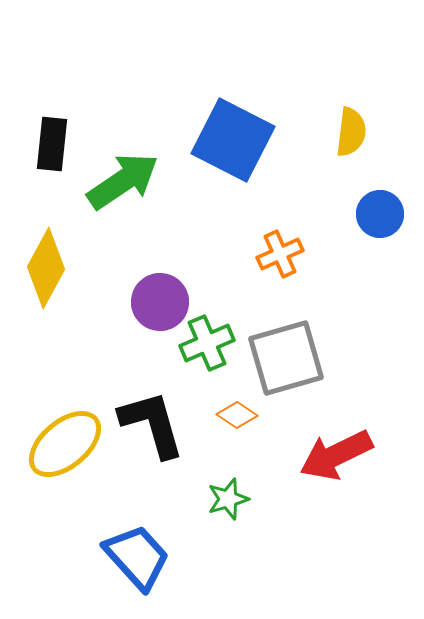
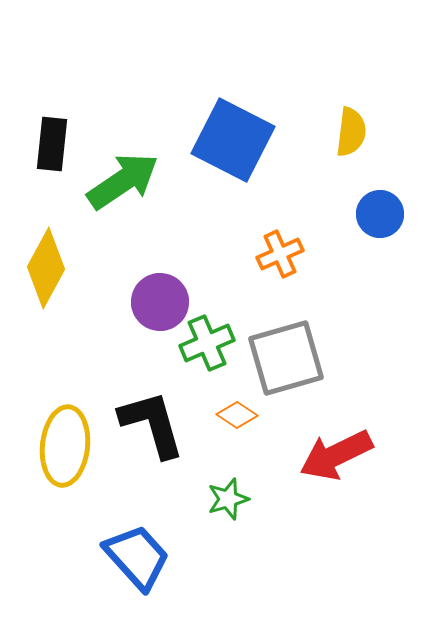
yellow ellipse: moved 2 px down; rotated 44 degrees counterclockwise
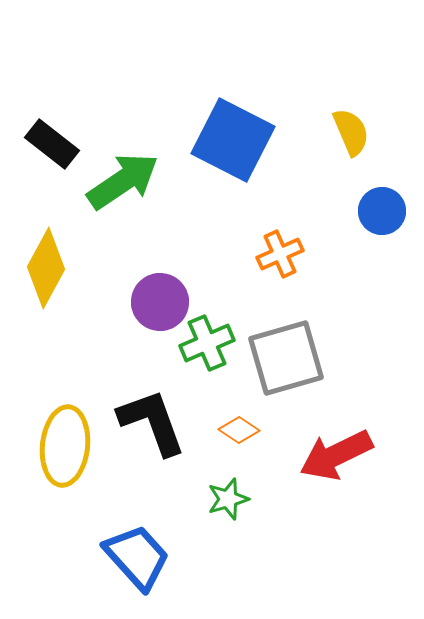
yellow semicircle: rotated 30 degrees counterclockwise
black rectangle: rotated 58 degrees counterclockwise
blue circle: moved 2 px right, 3 px up
orange diamond: moved 2 px right, 15 px down
black L-shape: moved 2 px up; rotated 4 degrees counterclockwise
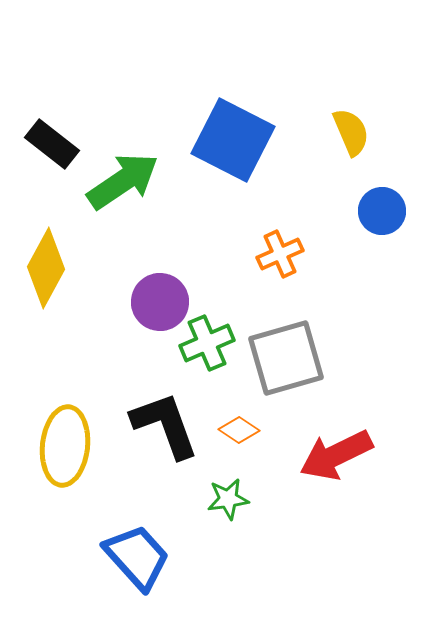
black L-shape: moved 13 px right, 3 px down
green star: rotated 9 degrees clockwise
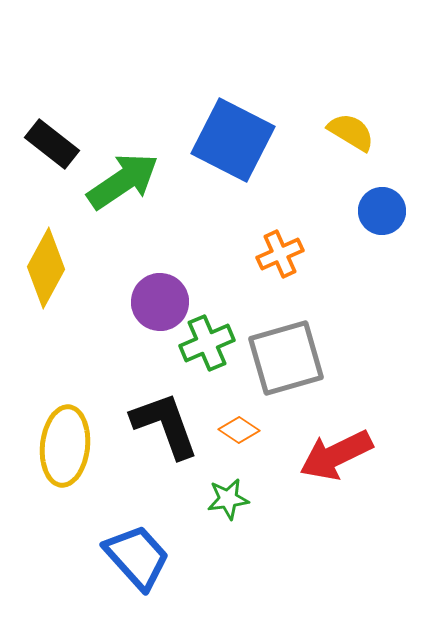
yellow semicircle: rotated 36 degrees counterclockwise
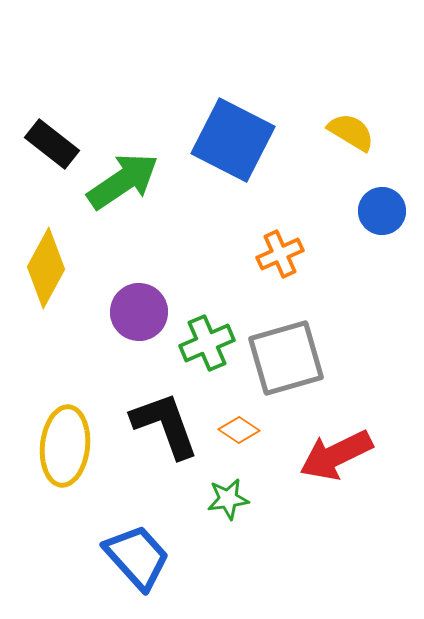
purple circle: moved 21 px left, 10 px down
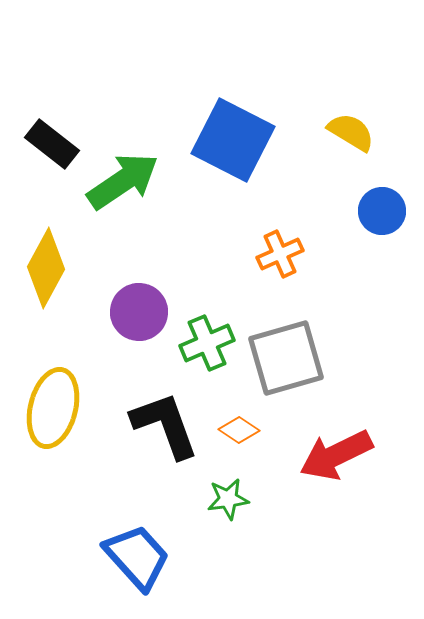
yellow ellipse: moved 12 px left, 38 px up; rotated 8 degrees clockwise
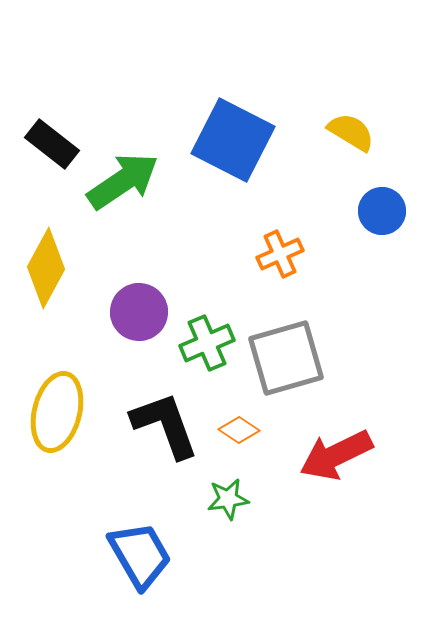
yellow ellipse: moved 4 px right, 4 px down
blue trapezoid: moved 3 px right, 2 px up; rotated 12 degrees clockwise
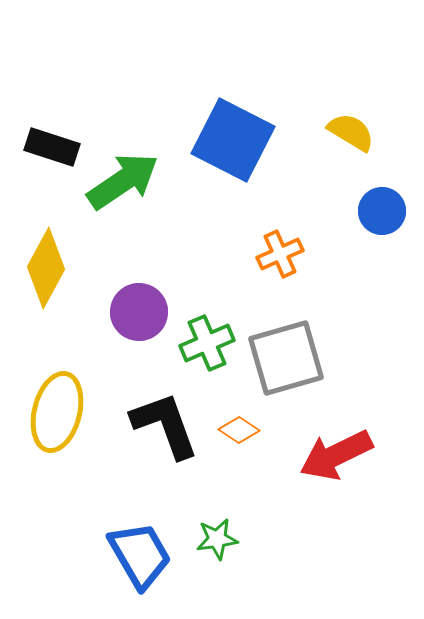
black rectangle: moved 3 px down; rotated 20 degrees counterclockwise
green star: moved 11 px left, 40 px down
